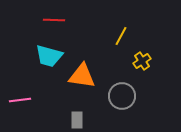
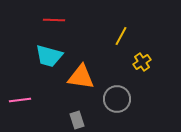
yellow cross: moved 1 px down
orange triangle: moved 1 px left, 1 px down
gray circle: moved 5 px left, 3 px down
gray rectangle: rotated 18 degrees counterclockwise
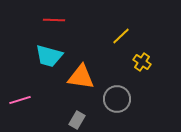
yellow line: rotated 18 degrees clockwise
yellow cross: rotated 24 degrees counterclockwise
pink line: rotated 10 degrees counterclockwise
gray rectangle: rotated 48 degrees clockwise
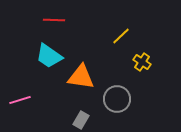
cyan trapezoid: rotated 20 degrees clockwise
gray rectangle: moved 4 px right
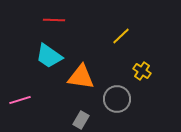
yellow cross: moved 9 px down
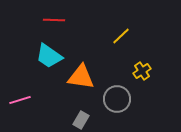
yellow cross: rotated 24 degrees clockwise
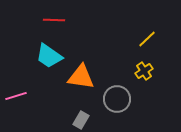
yellow line: moved 26 px right, 3 px down
yellow cross: moved 2 px right
pink line: moved 4 px left, 4 px up
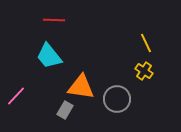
yellow line: moved 1 px left, 4 px down; rotated 72 degrees counterclockwise
cyan trapezoid: rotated 16 degrees clockwise
yellow cross: rotated 24 degrees counterclockwise
orange triangle: moved 10 px down
pink line: rotated 30 degrees counterclockwise
gray rectangle: moved 16 px left, 10 px up
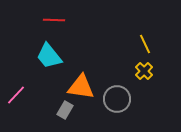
yellow line: moved 1 px left, 1 px down
yellow cross: rotated 12 degrees clockwise
pink line: moved 1 px up
